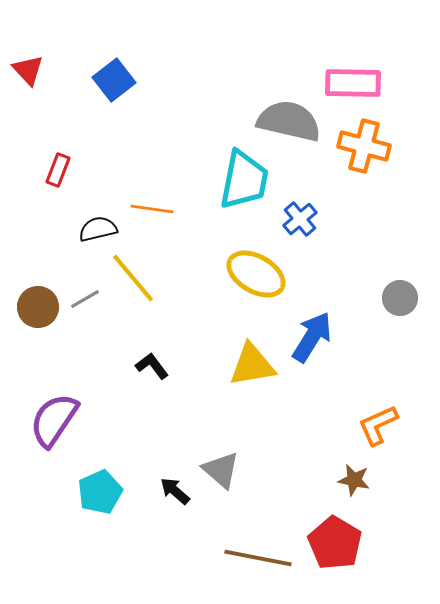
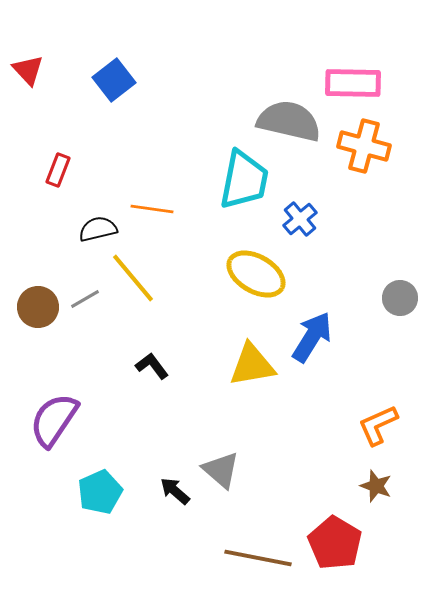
brown star: moved 22 px right, 6 px down; rotated 8 degrees clockwise
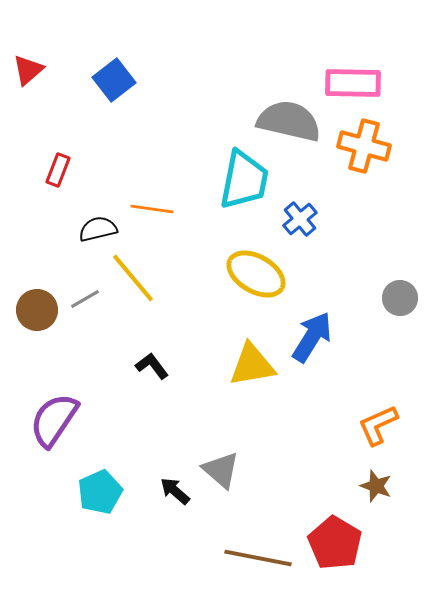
red triangle: rotated 32 degrees clockwise
brown circle: moved 1 px left, 3 px down
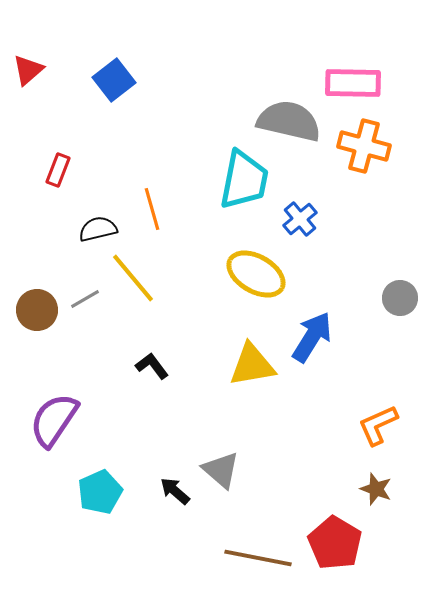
orange line: rotated 66 degrees clockwise
brown star: moved 3 px down
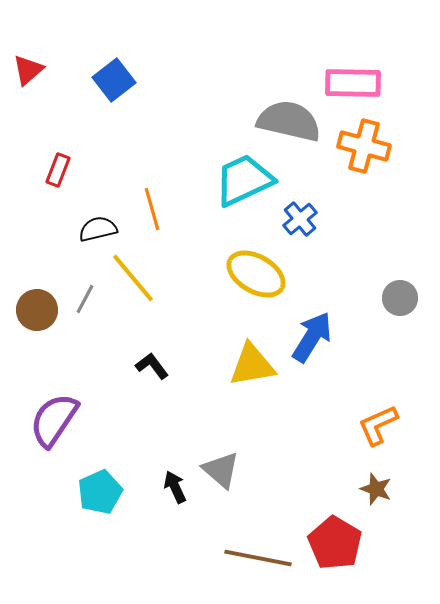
cyan trapezoid: rotated 126 degrees counterclockwise
gray line: rotated 32 degrees counterclockwise
black arrow: moved 4 px up; rotated 24 degrees clockwise
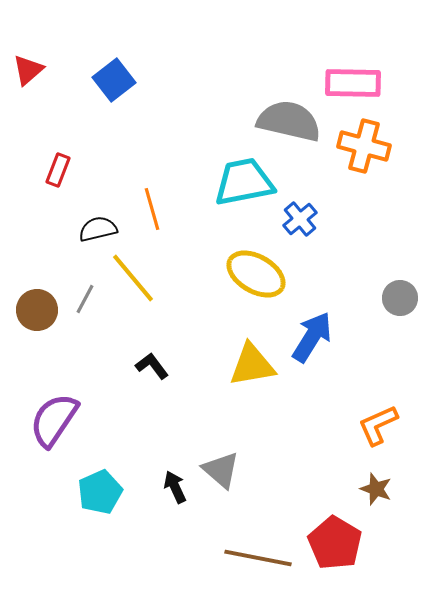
cyan trapezoid: moved 2 px down; rotated 14 degrees clockwise
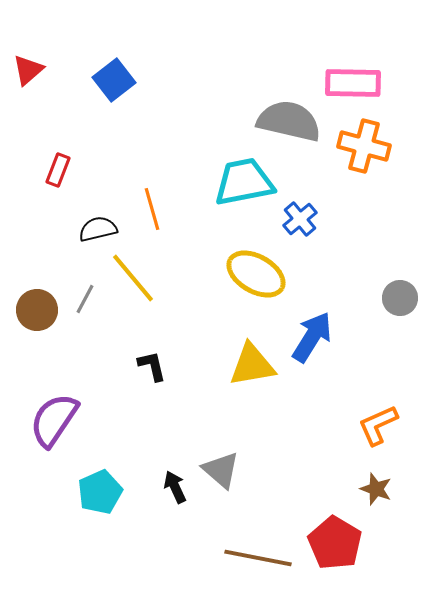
black L-shape: rotated 24 degrees clockwise
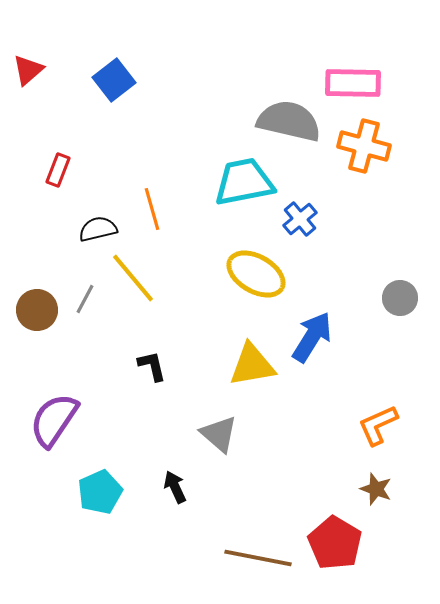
gray triangle: moved 2 px left, 36 px up
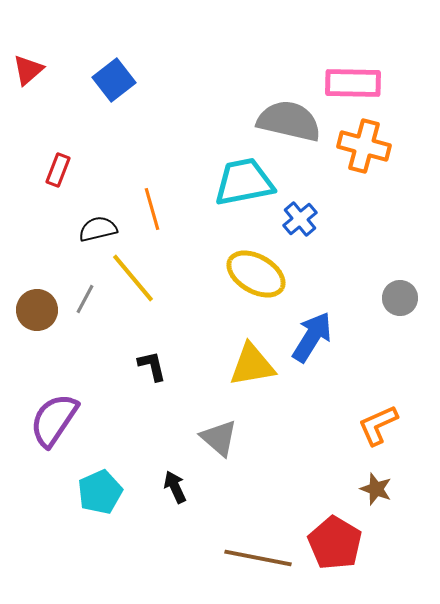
gray triangle: moved 4 px down
